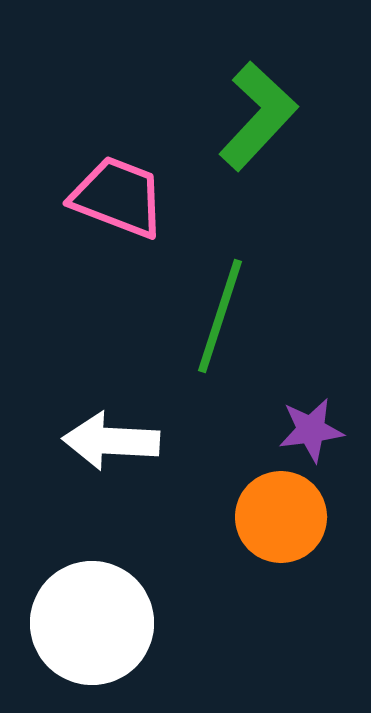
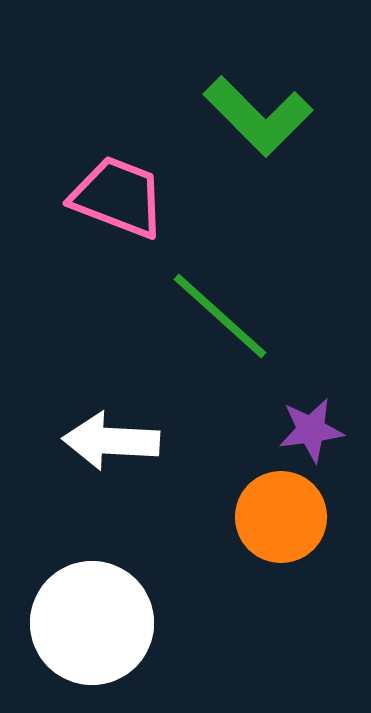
green L-shape: rotated 92 degrees clockwise
green line: rotated 66 degrees counterclockwise
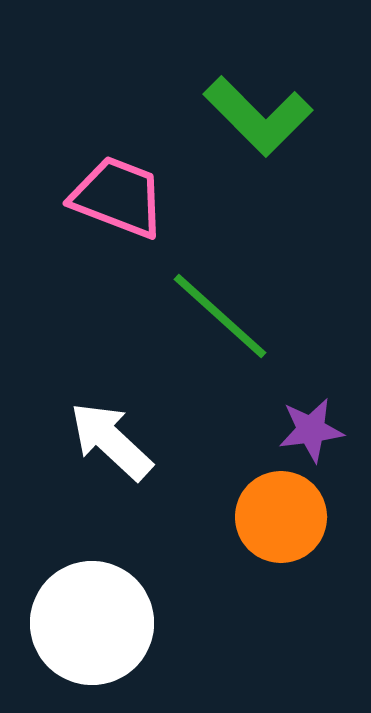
white arrow: rotated 40 degrees clockwise
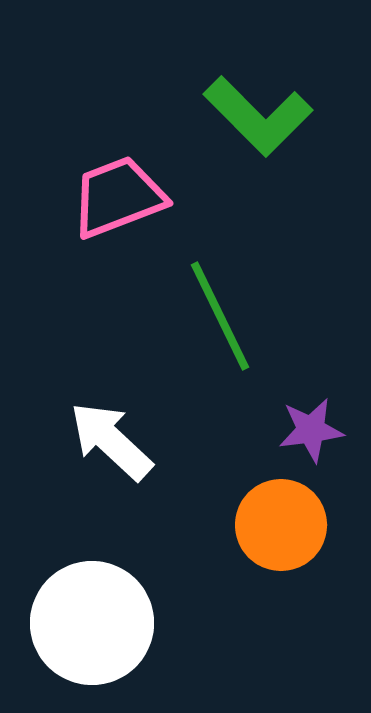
pink trapezoid: rotated 42 degrees counterclockwise
green line: rotated 22 degrees clockwise
orange circle: moved 8 px down
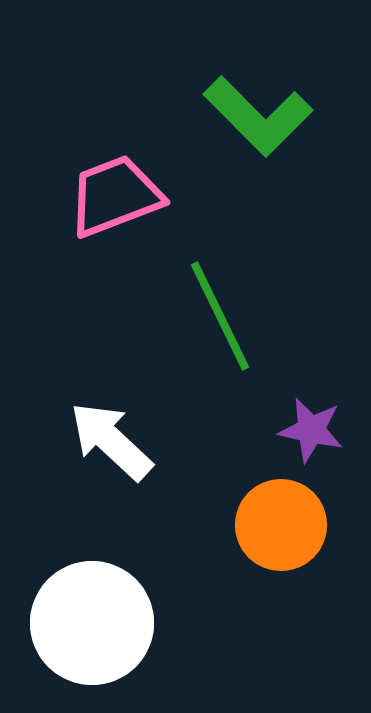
pink trapezoid: moved 3 px left, 1 px up
purple star: rotated 20 degrees clockwise
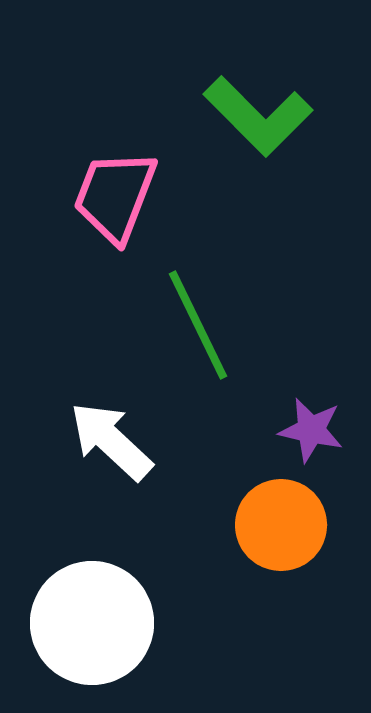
pink trapezoid: rotated 48 degrees counterclockwise
green line: moved 22 px left, 9 px down
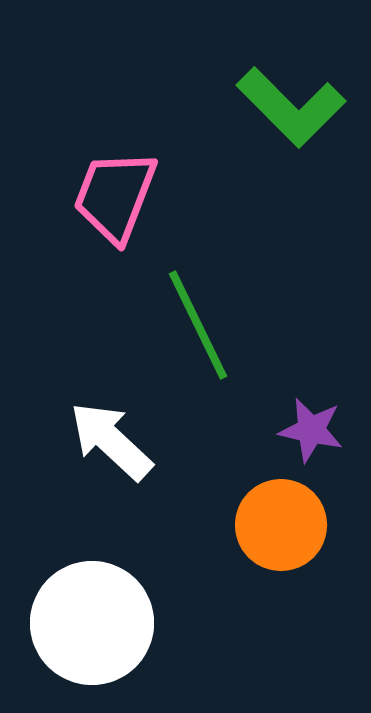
green L-shape: moved 33 px right, 9 px up
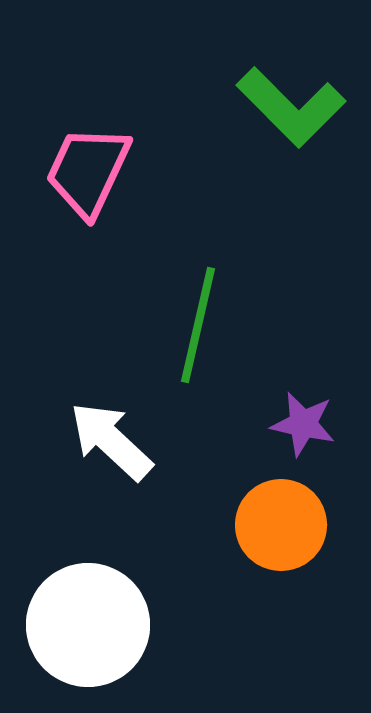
pink trapezoid: moved 27 px left, 25 px up; rotated 4 degrees clockwise
green line: rotated 39 degrees clockwise
purple star: moved 8 px left, 6 px up
white circle: moved 4 px left, 2 px down
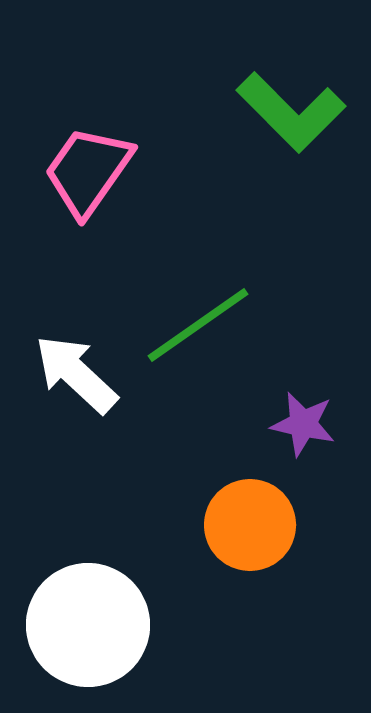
green L-shape: moved 5 px down
pink trapezoid: rotated 10 degrees clockwise
green line: rotated 42 degrees clockwise
white arrow: moved 35 px left, 67 px up
orange circle: moved 31 px left
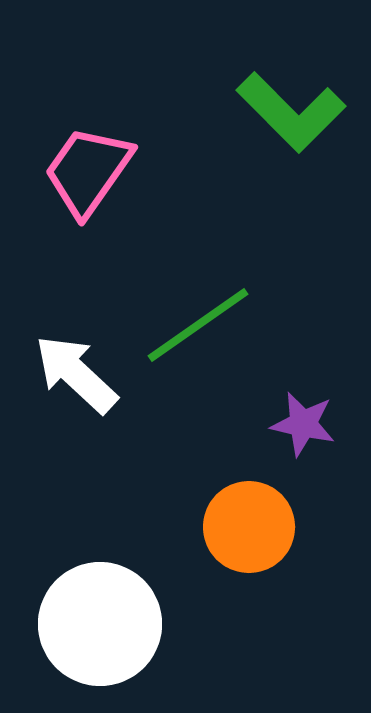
orange circle: moved 1 px left, 2 px down
white circle: moved 12 px right, 1 px up
